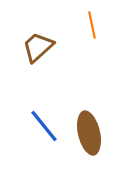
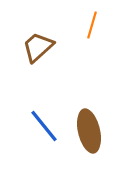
orange line: rotated 28 degrees clockwise
brown ellipse: moved 2 px up
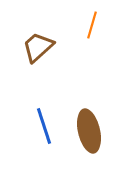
blue line: rotated 21 degrees clockwise
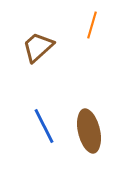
blue line: rotated 9 degrees counterclockwise
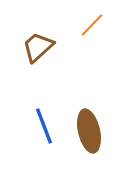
orange line: rotated 28 degrees clockwise
blue line: rotated 6 degrees clockwise
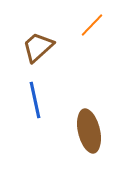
blue line: moved 9 px left, 26 px up; rotated 9 degrees clockwise
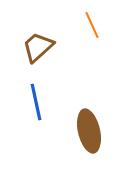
orange line: rotated 68 degrees counterclockwise
blue line: moved 1 px right, 2 px down
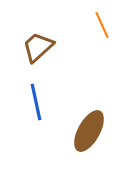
orange line: moved 10 px right
brown ellipse: rotated 42 degrees clockwise
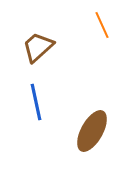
brown ellipse: moved 3 px right
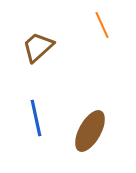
blue line: moved 16 px down
brown ellipse: moved 2 px left
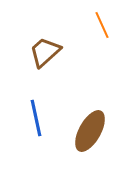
brown trapezoid: moved 7 px right, 5 px down
